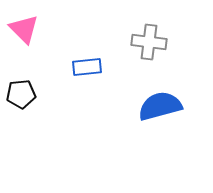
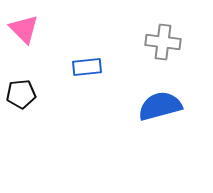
gray cross: moved 14 px right
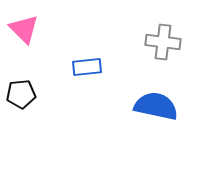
blue semicircle: moved 4 px left; rotated 27 degrees clockwise
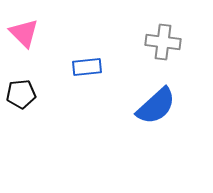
pink triangle: moved 4 px down
blue semicircle: rotated 126 degrees clockwise
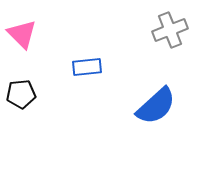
pink triangle: moved 2 px left, 1 px down
gray cross: moved 7 px right, 12 px up; rotated 28 degrees counterclockwise
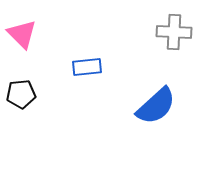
gray cross: moved 4 px right, 2 px down; rotated 24 degrees clockwise
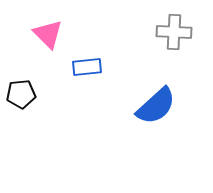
pink triangle: moved 26 px right
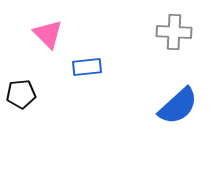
blue semicircle: moved 22 px right
